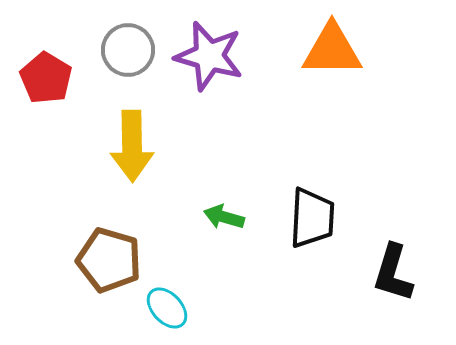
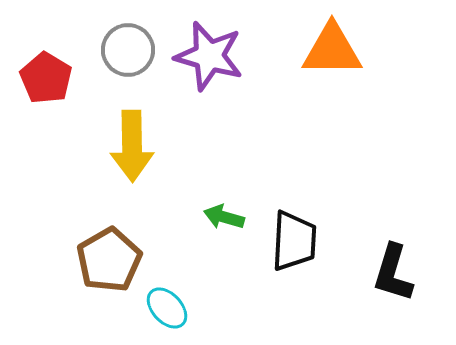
black trapezoid: moved 18 px left, 23 px down
brown pentagon: rotated 26 degrees clockwise
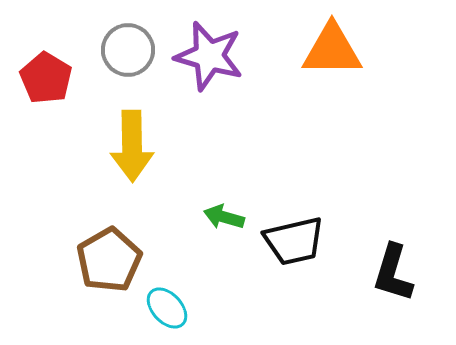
black trapezoid: rotated 74 degrees clockwise
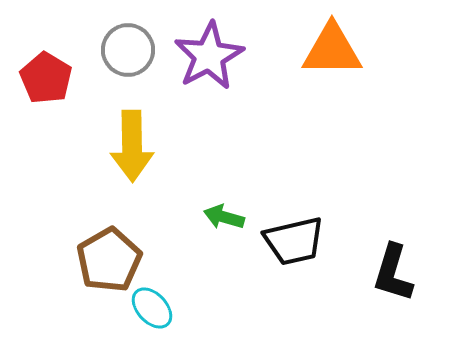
purple star: rotated 28 degrees clockwise
cyan ellipse: moved 15 px left
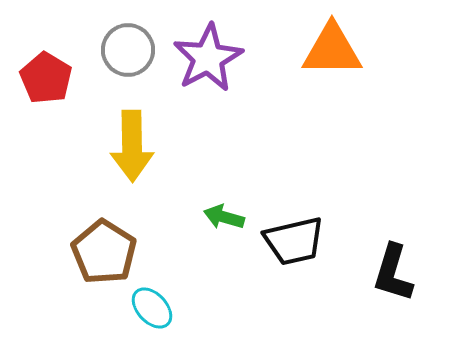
purple star: moved 1 px left, 2 px down
brown pentagon: moved 5 px left, 8 px up; rotated 10 degrees counterclockwise
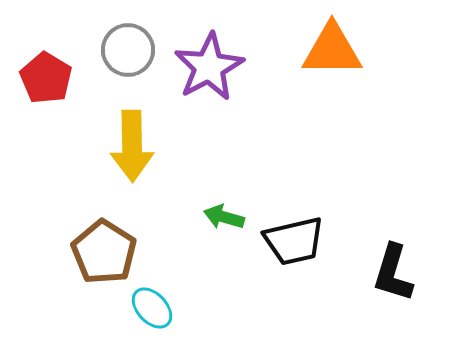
purple star: moved 1 px right, 9 px down
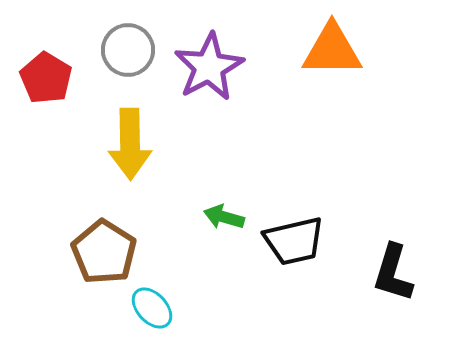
yellow arrow: moved 2 px left, 2 px up
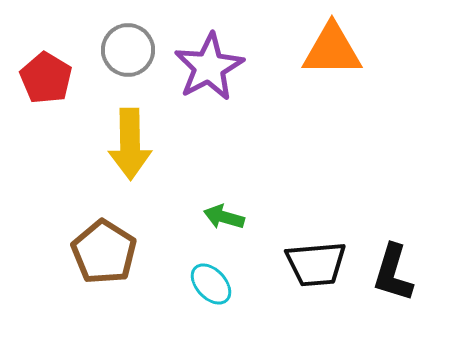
black trapezoid: moved 22 px right, 23 px down; rotated 8 degrees clockwise
cyan ellipse: moved 59 px right, 24 px up
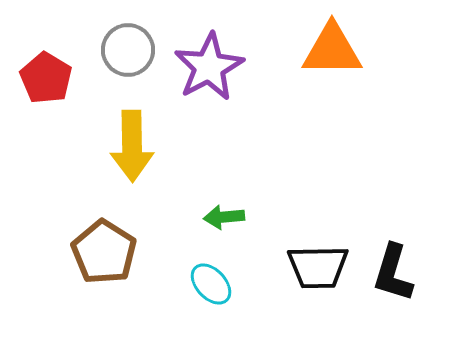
yellow arrow: moved 2 px right, 2 px down
green arrow: rotated 21 degrees counterclockwise
black trapezoid: moved 2 px right, 3 px down; rotated 4 degrees clockwise
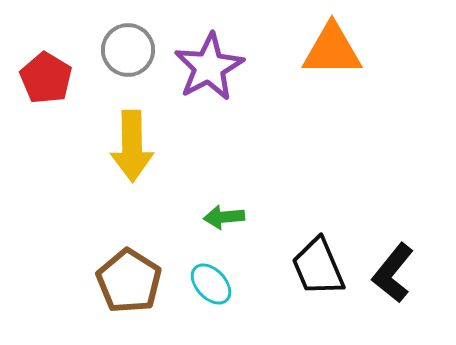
brown pentagon: moved 25 px right, 29 px down
black trapezoid: rotated 68 degrees clockwise
black L-shape: rotated 22 degrees clockwise
